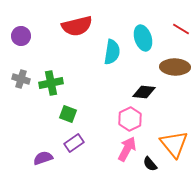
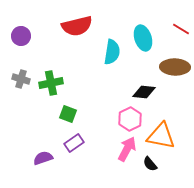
orange triangle: moved 13 px left, 8 px up; rotated 40 degrees counterclockwise
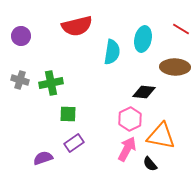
cyan ellipse: moved 1 px down; rotated 30 degrees clockwise
gray cross: moved 1 px left, 1 px down
green square: rotated 18 degrees counterclockwise
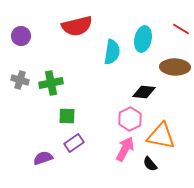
green square: moved 1 px left, 2 px down
pink arrow: moved 2 px left
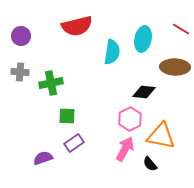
gray cross: moved 8 px up; rotated 12 degrees counterclockwise
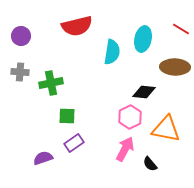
pink hexagon: moved 2 px up
orange triangle: moved 5 px right, 7 px up
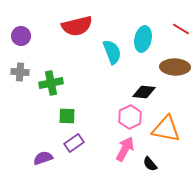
cyan semicircle: rotated 30 degrees counterclockwise
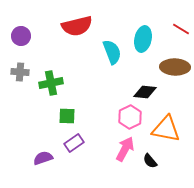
black diamond: moved 1 px right
black semicircle: moved 3 px up
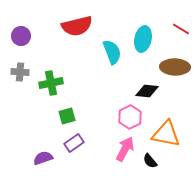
black diamond: moved 2 px right, 1 px up
green square: rotated 18 degrees counterclockwise
orange triangle: moved 5 px down
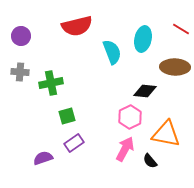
black diamond: moved 2 px left
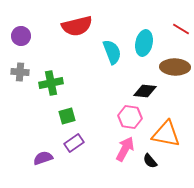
cyan ellipse: moved 1 px right, 4 px down
pink hexagon: rotated 25 degrees counterclockwise
